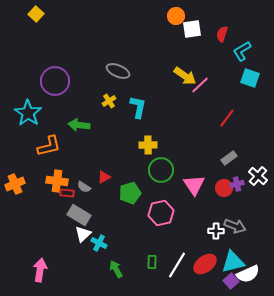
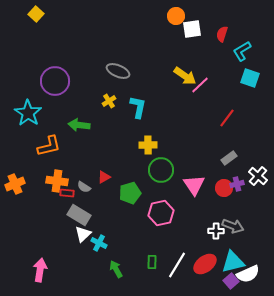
gray arrow at (235, 226): moved 2 px left
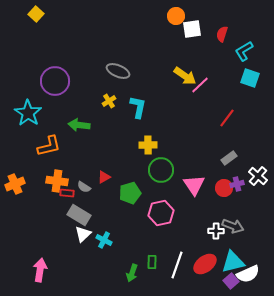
cyan L-shape at (242, 51): moved 2 px right
cyan cross at (99, 243): moved 5 px right, 3 px up
white line at (177, 265): rotated 12 degrees counterclockwise
green arrow at (116, 269): moved 16 px right, 4 px down; rotated 132 degrees counterclockwise
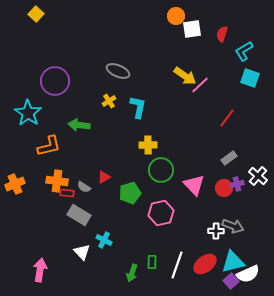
pink triangle at (194, 185): rotated 10 degrees counterclockwise
white triangle at (83, 234): moved 1 px left, 18 px down; rotated 30 degrees counterclockwise
